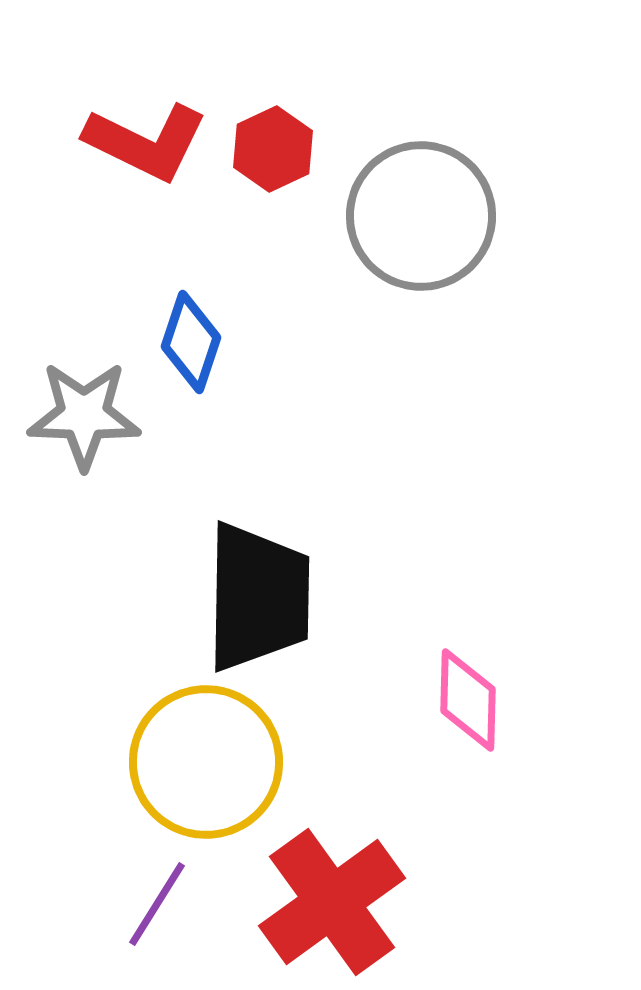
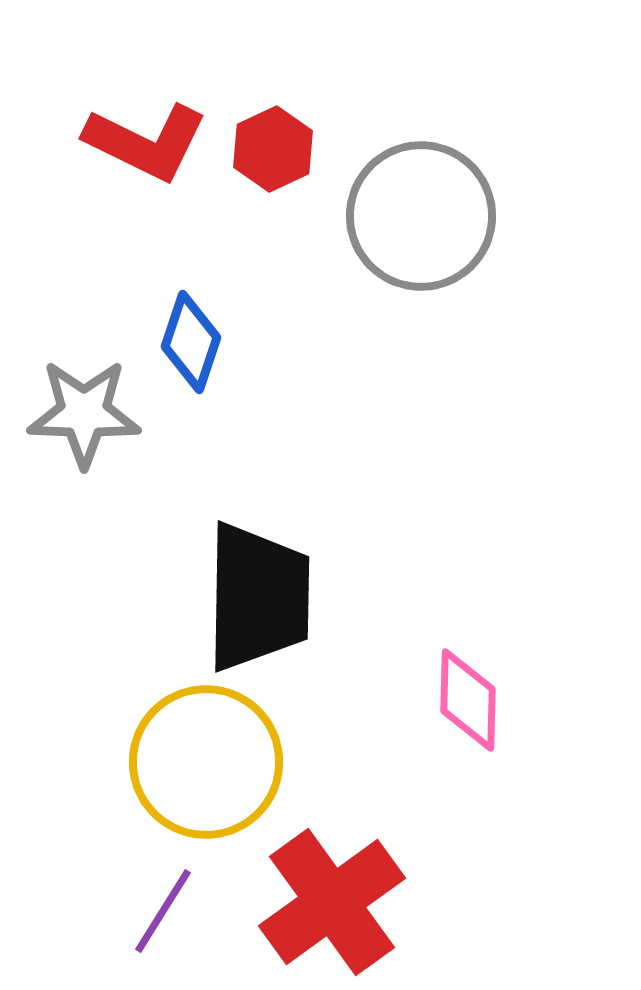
gray star: moved 2 px up
purple line: moved 6 px right, 7 px down
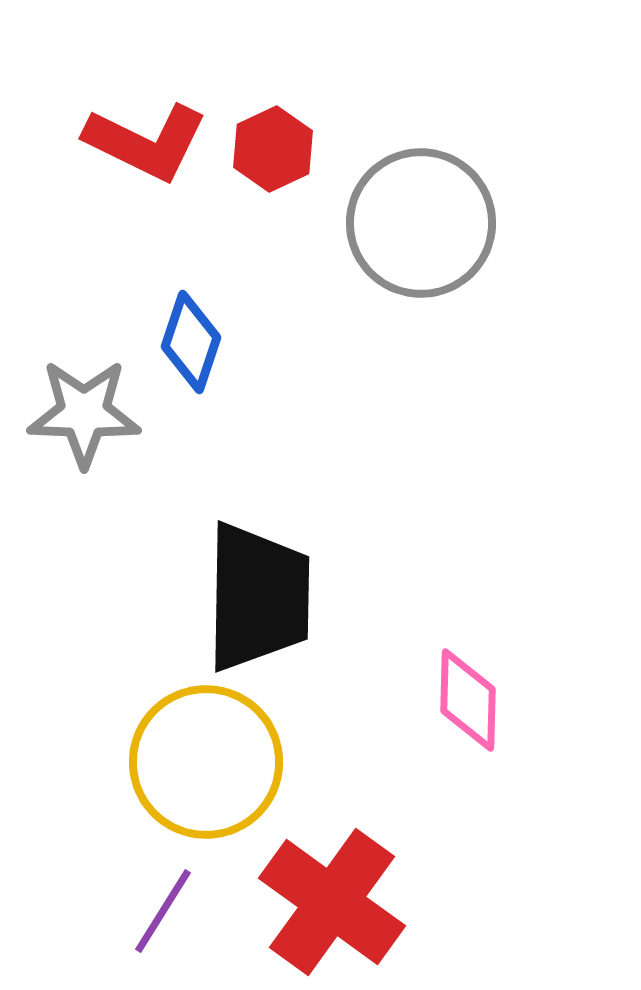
gray circle: moved 7 px down
red cross: rotated 18 degrees counterclockwise
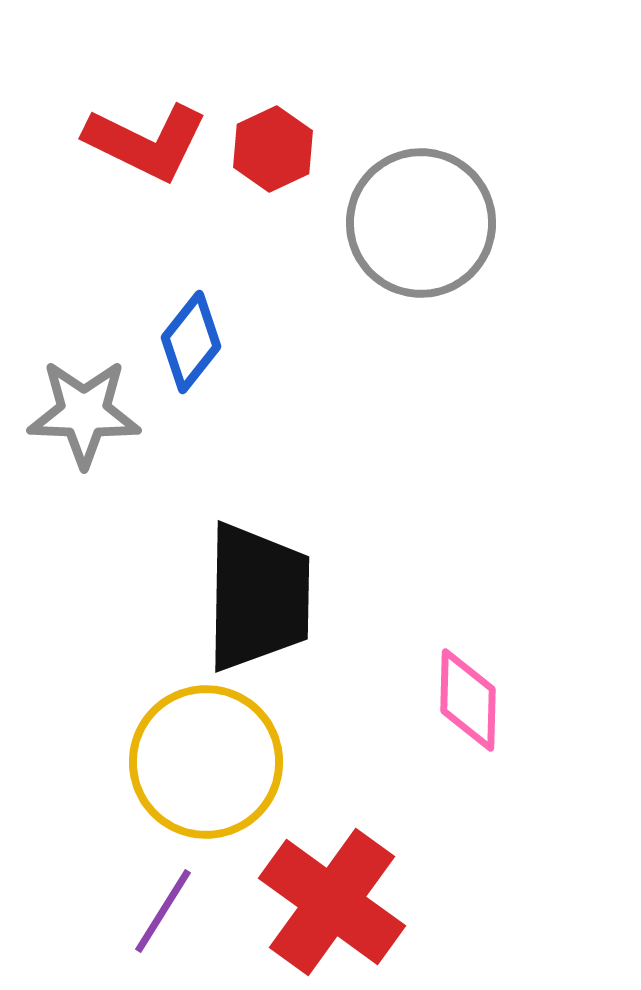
blue diamond: rotated 20 degrees clockwise
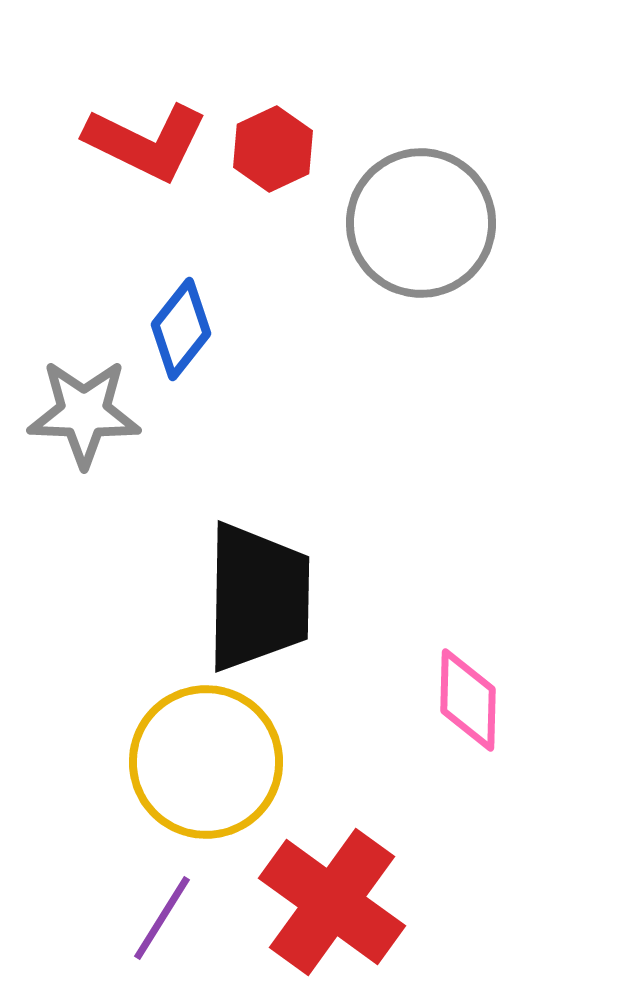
blue diamond: moved 10 px left, 13 px up
purple line: moved 1 px left, 7 px down
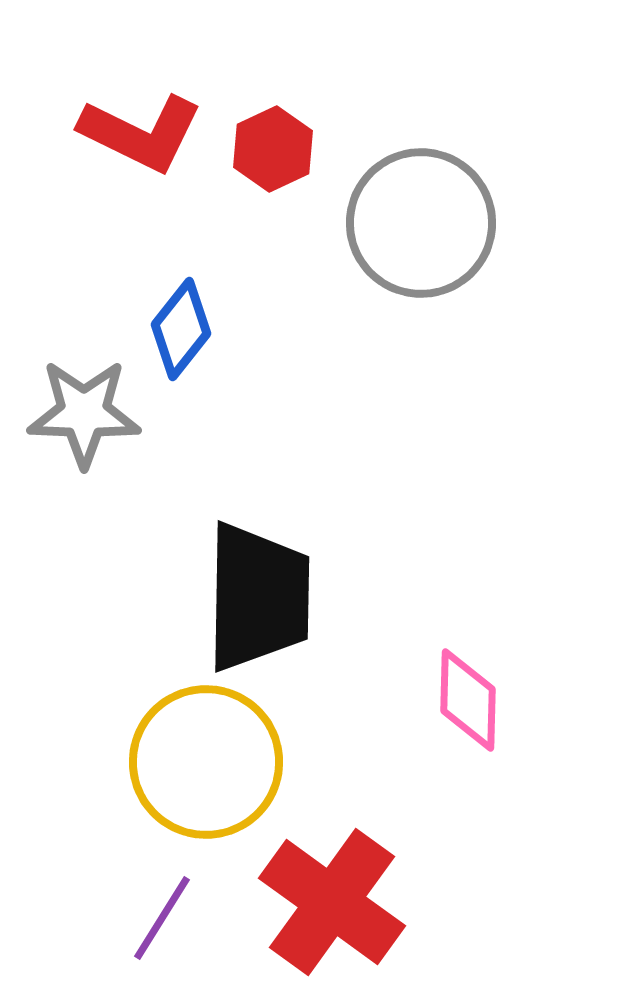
red L-shape: moved 5 px left, 9 px up
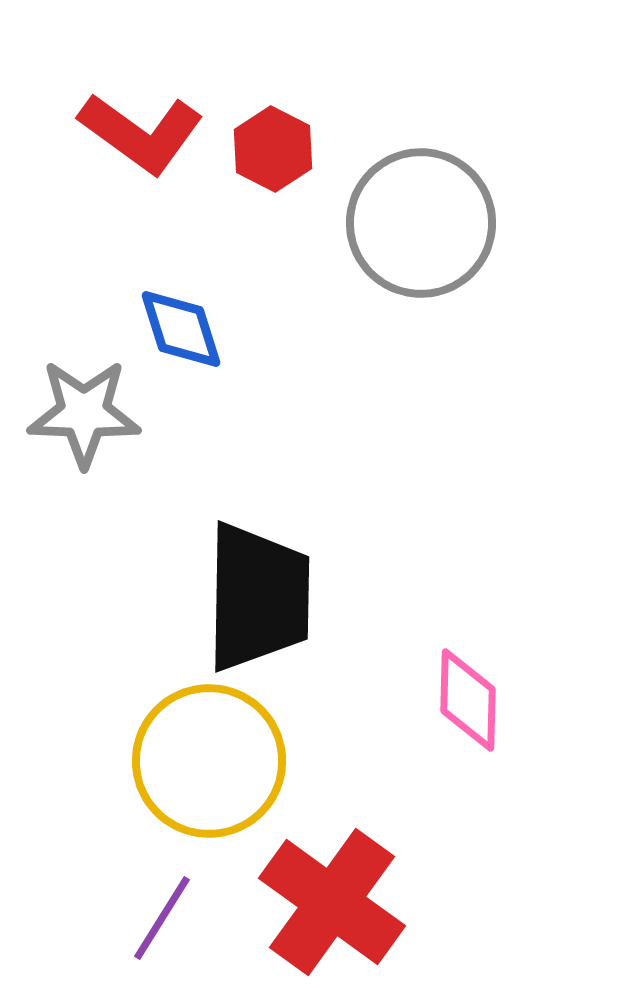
red L-shape: rotated 10 degrees clockwise
red hexagon: rotated 8 degrees counterclockwise
blue diamond: rotated 56 degrees counterclockwise
yellow circle: moved 3 px right, 1 px up
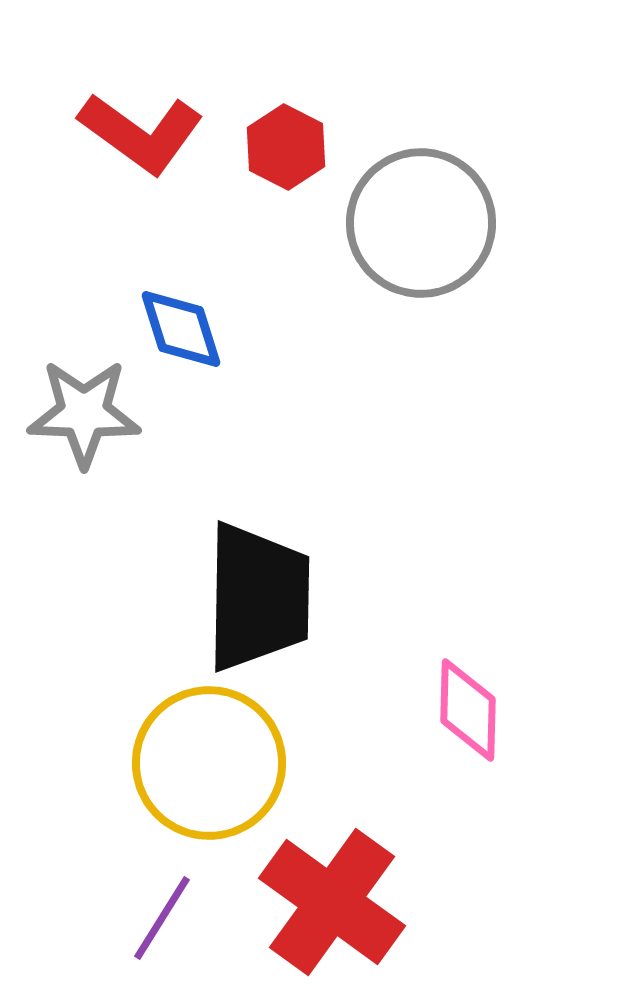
red hexagon: moved 13 px right, 2 px up
pink diamond: moved 10 px down
yellow circle: moved 2 px down
